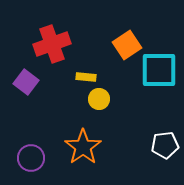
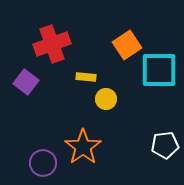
yellow circle: moved 7 px right
purple circle: moved 12 px right, 5 px down
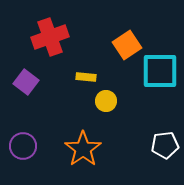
red cross: moved 2 px left, 7 px up
cyan square: moved 1 px right, 1 px down
yellow circle: moved 2 px down
orange star: moved 2 px down
purple circle: moved 20 px left, 17 px up
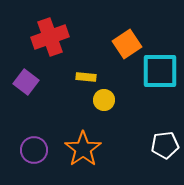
orange square: moved 1 px up
yellow circle: moved 2 px left, 1 px up
purple circle: moved 11 px right, 4 px down
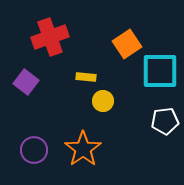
yellow circle: moved 1 px left, 1 px down
white pentagon: moved 24 px up
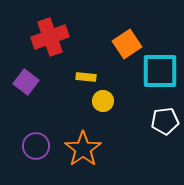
purple circle: moved 2 px right, 4 px up
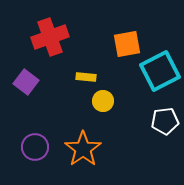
orange square: rotated 24 degrees clockwise
cyan square: rotated 27 degrees counterclockwise
purple circle: moved 1 px left, 1 px down
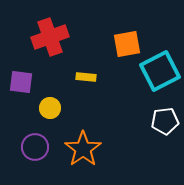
purple square: moved 5 px left; rotated 30 degrees counterclockwise
yellow circle: moved 53 px left, 7 px down
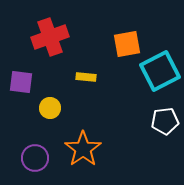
purple circle: moved 11 px down
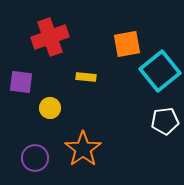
cyan square: rotated 12 degrees counterclockwise
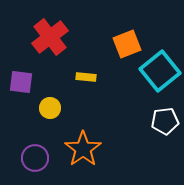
red cross: rotated 18 degrees counterclockwise
orange square: rotated 12 degrees counterclockwise
